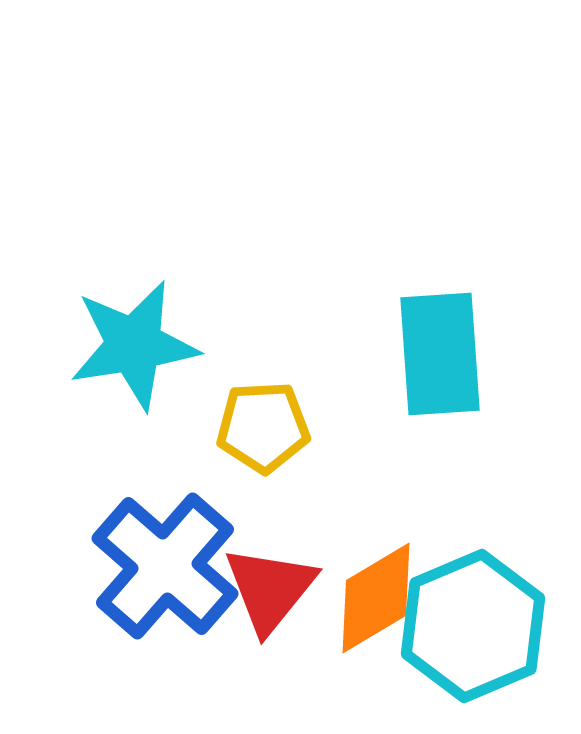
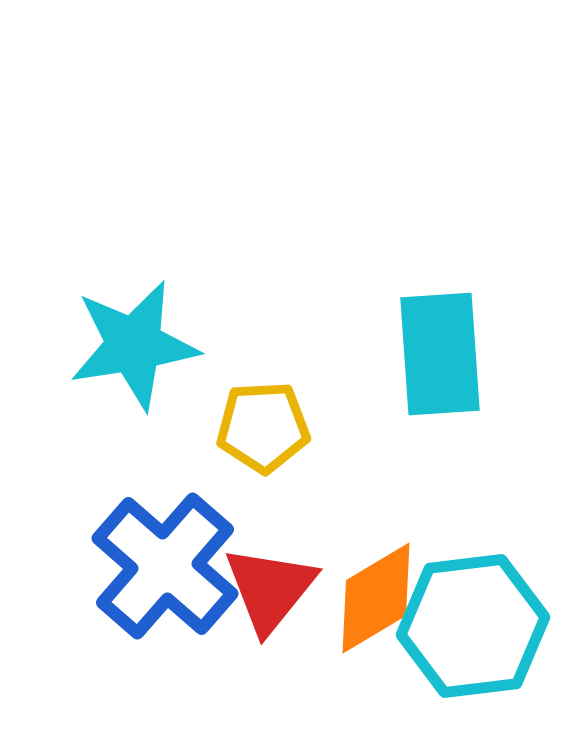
cyan hexagon: rotated 16 degrees clockwise
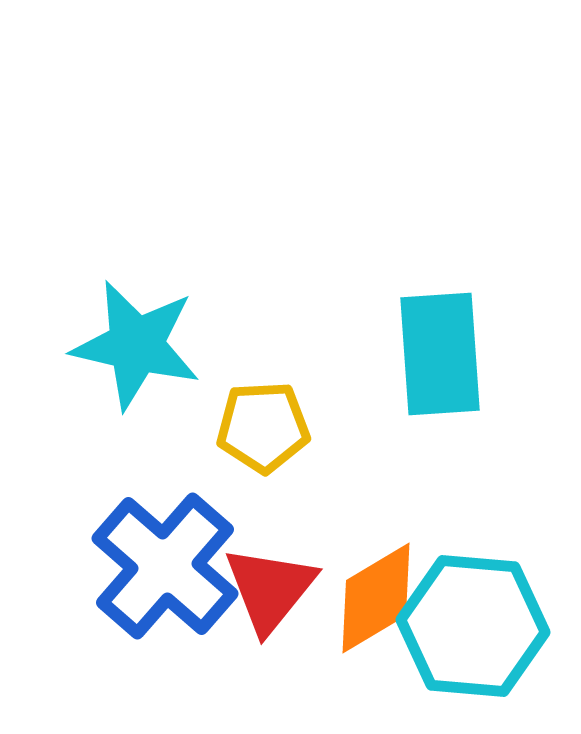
cyan star: moved 2 px right; rotated 22 degrees clockwise
cyan hexagon: rotated 12 degrees clockwise
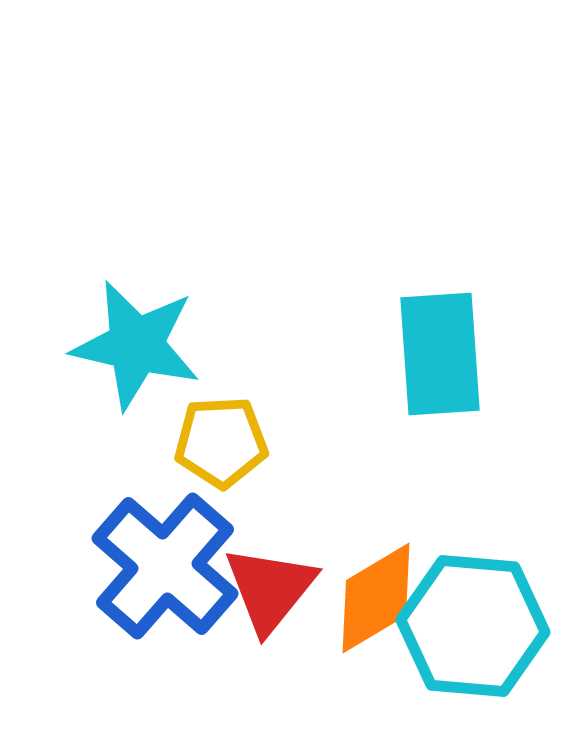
yellow pentagon: moved 42 px left, 15 px down
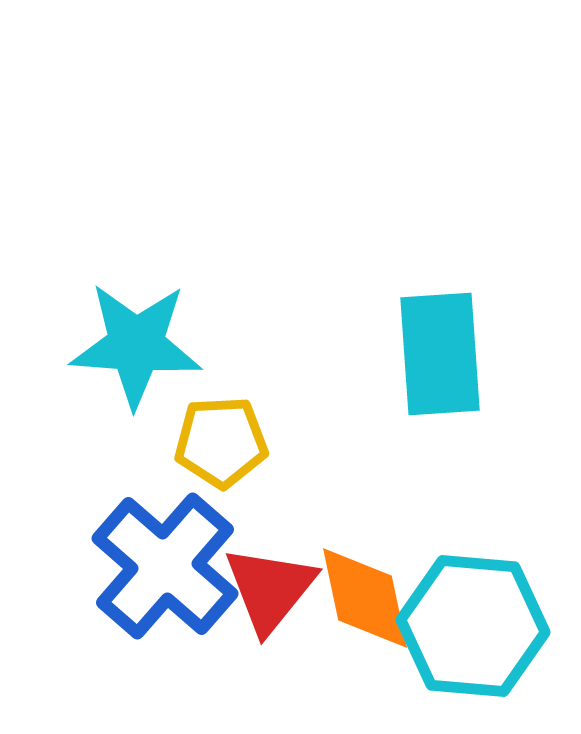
cyan star: rotated 9 degrees counterclockwise
orange diamond: moved 11 px left; rotated 71 degrees counterclockwise
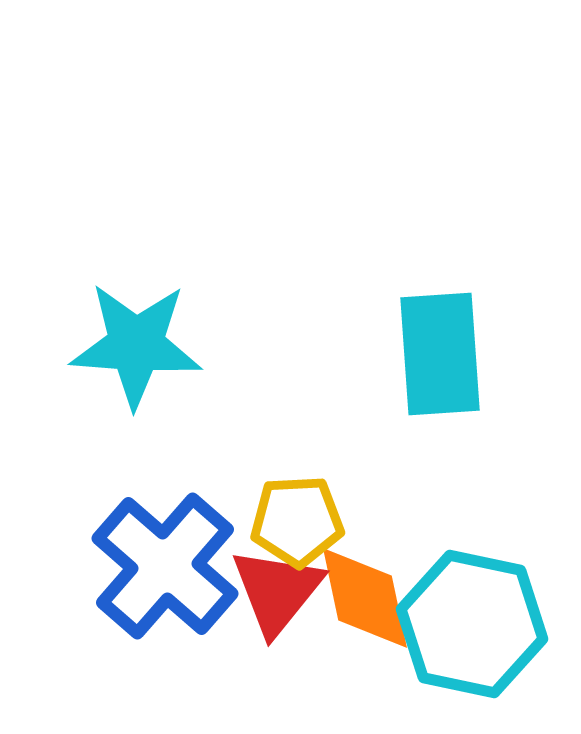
yellow pentagon: moved 76 px right, 79 px down
red triangle: moved 7 px right, 2 px down
cyan hexagon: moved 1 px left, 2 px up; rotated 7 degrees clockwise
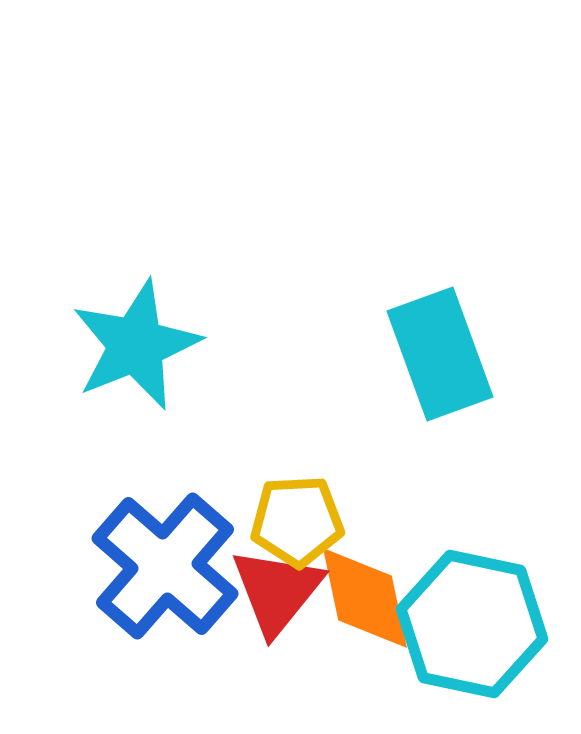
cyan star: rotated 26 degrees counterclockwise
cyan rectangle: rotated 16 degrees counterclockwise
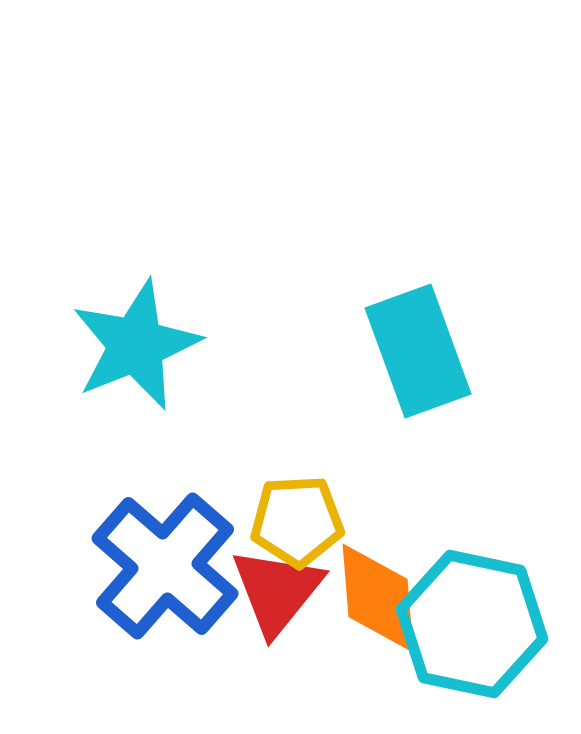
cyan rectangle: moved 22 px left, 3 px up
orange diamond: moved 13 px right; rotated 7 degrees clockwise
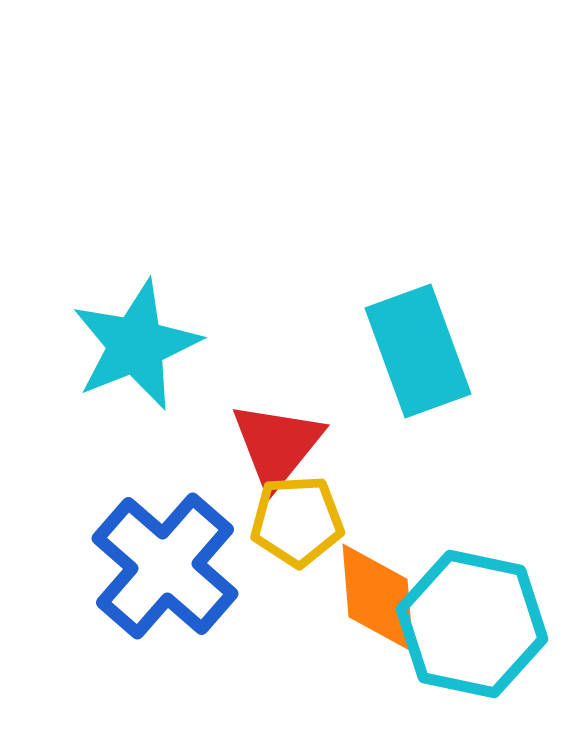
red triangle: moved 146 px up
